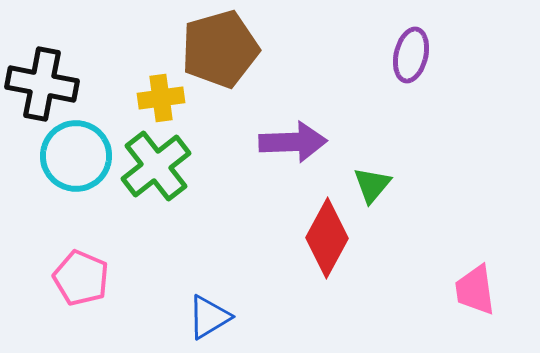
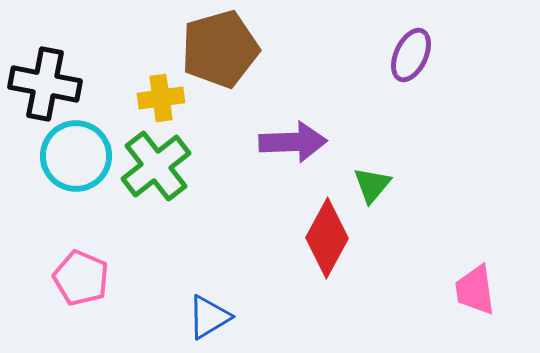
purple ellipse: rotated 12 degrees clockwise
black cross: moved 3 px right
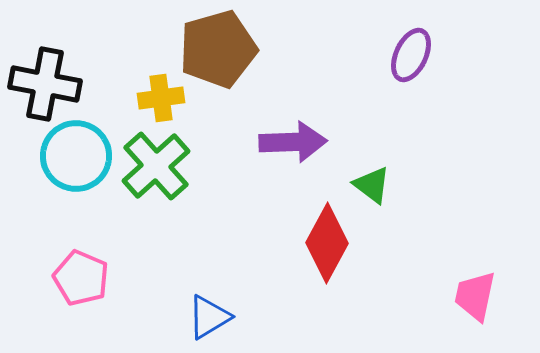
brown pentagon: moved 2 px left
green cross: rotated 4 degrees counterclockwise
green triangle: rotated 33 degrees counterclockwise
red diamond: moved 5 px down
pink trapezoid: moved 6 px down; rotated 20 degrees clockwise
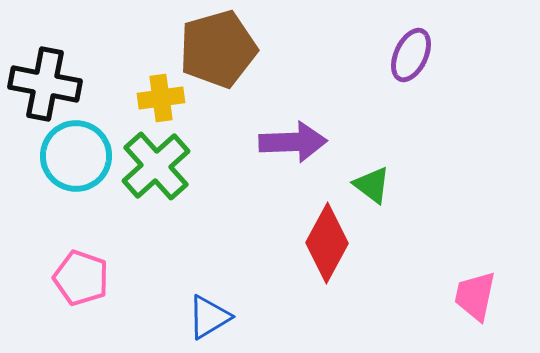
pink pentagon: rotated 4 degrees counterclockwise
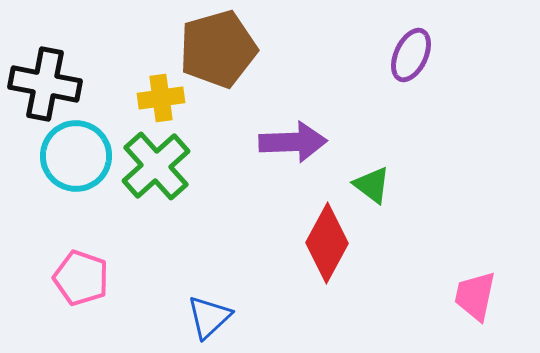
blue triangle: rotated 12 degrees counterclockwise
